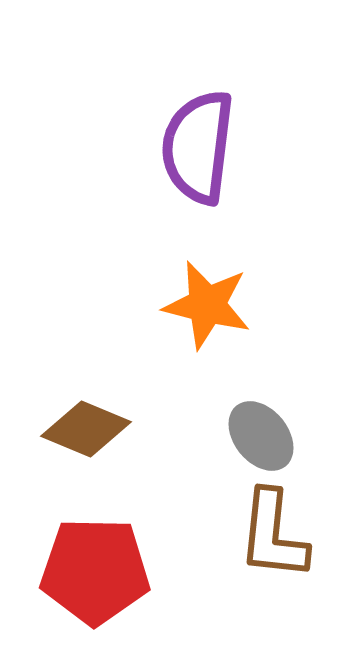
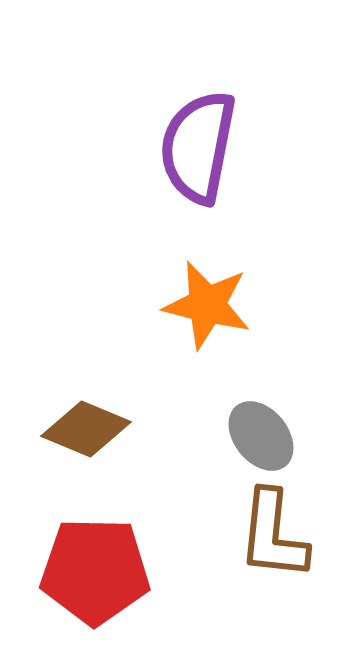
purple semicircle: rotated 4 degrees clockwise
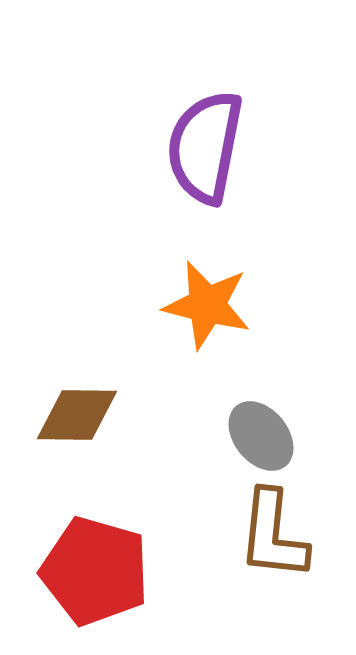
purple semicircle: moved 7 px right
brown diamond: moved 9 px left, 14 px up; rotated 22 degrees counterclockwise
red pentagon: rotated 15 degrees clockwise
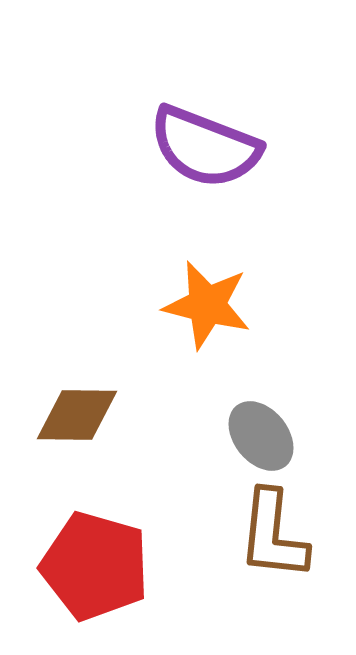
purple semicircle: rotated 80 degrees counterclockwise
red pentagon: moved 5 px up
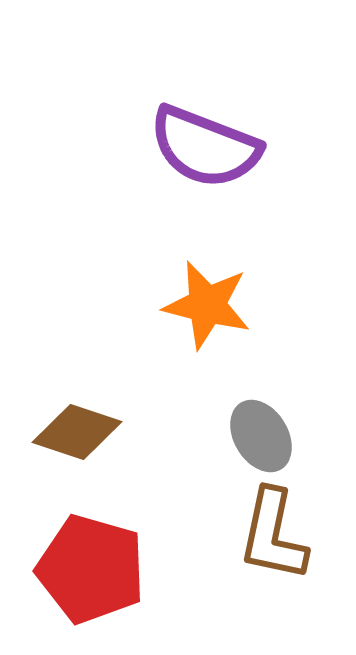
brown diamond: moved 17 px down; rotated 18 degrees clockwise
gray ellipse: rotated 8 degrees clockwise
brown L-shape: rotated 6 degrees clockwise
red pentagon: moved 4 px left, 3 px down
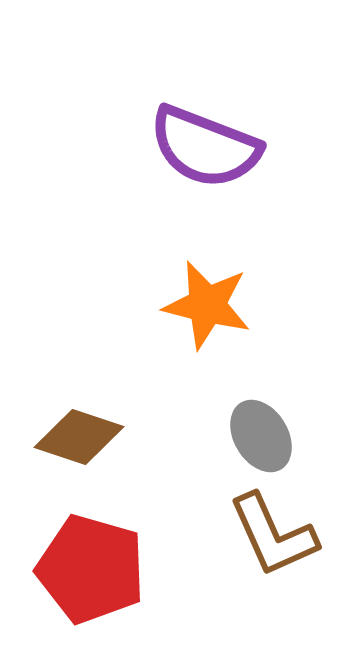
brown diamond: moved 2 px right, 5 px down
brown L-shape: rotated 36 degrees counterclockwise
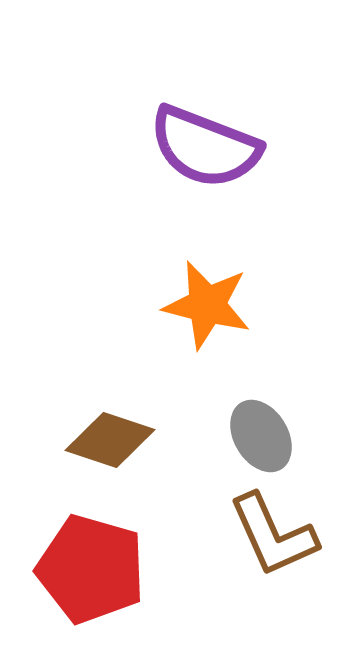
brown diamond: moved 31 px right, 3 px down
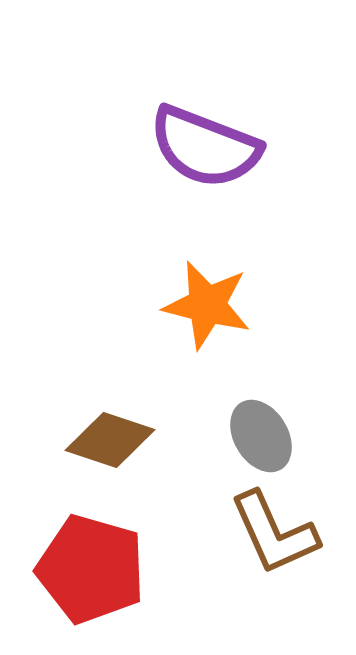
brown L-shape: moved 1 px right, 2 px up
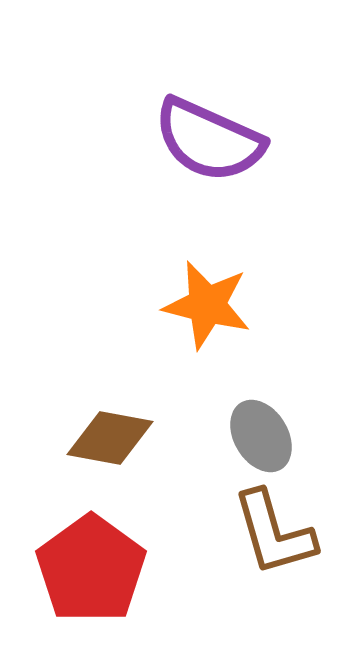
purple semicircle: moved 4 px right, 7 px up; rotated 3 degrees clockwise
brown diamond: moved 2 px up; rotated 8 degrees counterclockwise
brown L-shape: rotated 8 degrees clockwise
red pentagon: rotated 20 degrees clockwise
